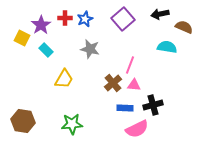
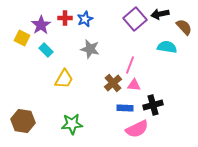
purple square: moved 12 px right
brown semicircle: rotated 24 degrees clockwise
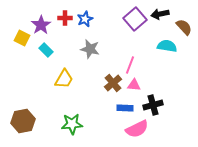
cyan semicircle: moved 1 px up
brown hexagon: rotated 20 degrees counterclockwise
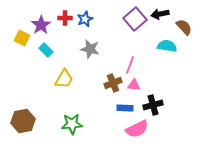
brown cross: rotated 18 degrees clockwise
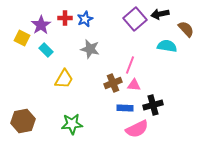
brown semicircle: moved 2 px right, 2 px down
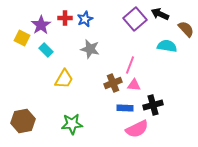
black arrow: rotated 36 degrees clockwise
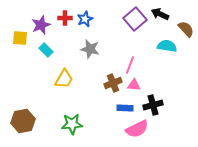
purple star: rotated 12 degrees clockwise
yellow square: moved 2 px left; rotated 21 degrees counterclockwise
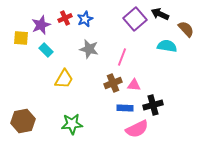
red cross: rotated 24 degrees counterclockwise
yellow square: moved 1 px right
gray star: moved 1 px left
pink line: moved 8 px left, 8 px up
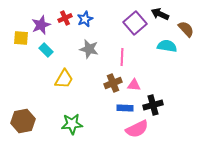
purple square: moved 4 px down
pink line: rotated 18 degrees counterclockwise
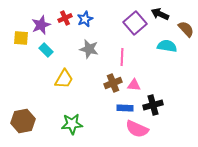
pink semicircle: rotated 50 degrees clockwise
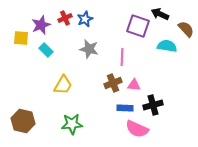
purple square: moved 3 px right, 3 px down; rotated 30 degrees counterclockwise
yellow trapezoid: moved 1 px left, 6 px down
brown hexagon: rotated 25 degrees clockwise
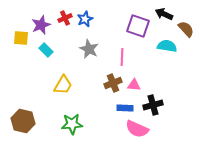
black arrow: moved 4 px right
gray star: rotated 12 degrees clockwise
